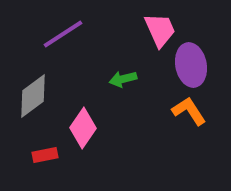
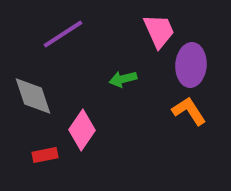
pink trapezoid: moved 1 px left, 1 px down
purple ellipse: rotated 15 degrees clockwise
gray diamond: rotated 72 degrees counterclockwise
pink diamond: moved 1 px left, 2 px down
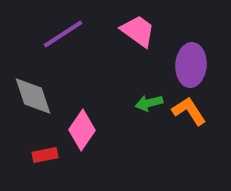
pink trapezoid: moved 21 px left; rotated 30 degrees counterclockwise
green arrow: moved 26 px right, 24 px down
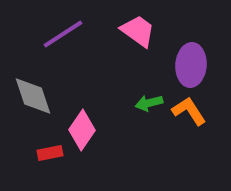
red rectangle: moved 5 px right, 2 px up
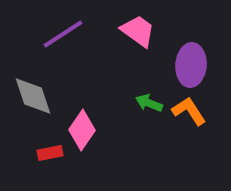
green arrow: rotated 36 degrees clockwise
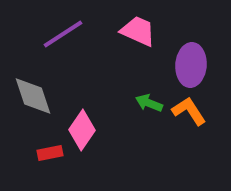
pink trapezoid: rotated 12 degrees counterclockwise
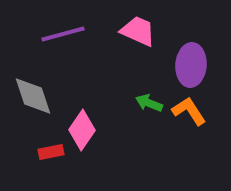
purple line: rotated 18 degrees clockwise
red rectangle: moved 1 px right, 1 px up
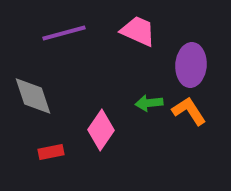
purple line: moved 1 px right, 1 px up
green arrow: rotated 28 degrees counterclockwise
pink diamond: moved 19 px right
